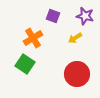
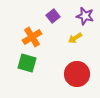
purple square: rotated 32 degrees clockwise
orange cross: moved 1 px left, 1 px up
green square: moved 2 px right, 1 px up; rotated 18 degrees counterclockwise
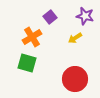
purple square: moved 3 px left, 1 px down
red circle: moved 2 px left, 5 px down
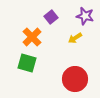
purple square: moved 1 px right
orange cross: rotated 12 degrees counterclockwise
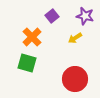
purple square: moved 1 px right, 1 px up
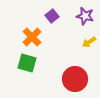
yellow arrow: moved 14 px right, 4 px down
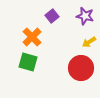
green square: moved 1 px right, 1 px up
red circle: moved 6 px right, 11 px up
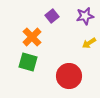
purple star: rotated 24 degrees counterclockwise
yellow arrow: moved 1 px down
red circle: moved 12 px left, 8 px down
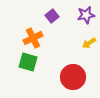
purple star: moved 1 px right, 1 px up
orange cross: moved 1 px right, 1 px down; rotated 18 degrees clockwise
red circle: moved 4 px right, 1 px down
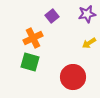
purple star: moved 1 px right, 1 px up
green square: moved 2 px right
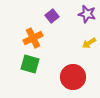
purple star: rotated 24 degrees clockwise
green square: moved 2 px down
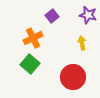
purple star: moved 1 px right, 1 px down
yellow arrow: moved 7 px left; rotated 112 degrees clockwise
green square: rotated 24 degrees clockwise
